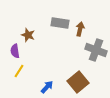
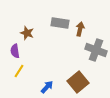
brown star: moved 1 px left, 2 px up
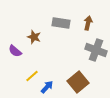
gray rectangle: moved 1 px right
brown arrow: moved 8 px right, 6 px up
brown star: moved 7 px right, 4 px down
purple semicircle: rotated 40 degrees counterclockwise
yellow line: moved 13 px right, 5 px down; rotated 16 degrees clockwise
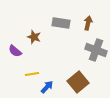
yellow line: moved 2 px up; rotated 32 degrees clockwise
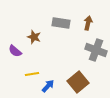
blue arrow: moved 1 px right, 1 px up
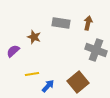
purple semicircle: moved 2 px left; rotated 96 degrees clockwise
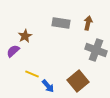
brown star: moved 9 px left, 1 px up; rotated 24 degrees clockwise
yellow line: rotated 32 degrees clockwise
brown square: moved 1 px up
blue arrow: rotated 96 degrees clockwise
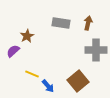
brown star: moved 2 px right
gray cross: rotated 20 degrees counterclockwise
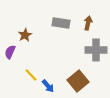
brown star: moved 2 px left, 1 px up
purple semicircle: moved 3 px left, 1 px down; rotated 24 degrees counterclockwise
yellow line: moved 1 px left, 1 px down; rotated 24 degrees clockwise
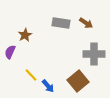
brown arrow: moved 2 px left; rotated 112 degrees clockwise
gray cross: moved 2 px left, 4 px down
